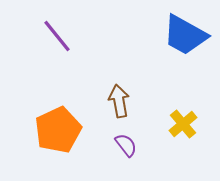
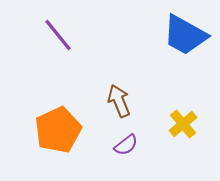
purple line: moved 1 px right, 1 px up
brown arrow: rotated 12 degrees counterclockwise
purple semicircle: rotated 90 degrees clockwise
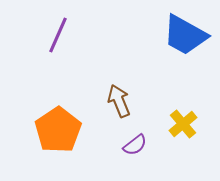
purple line: rotated 63 degrees clockwise
orange pentagon: rotated 9 degrees counterclockwise
purple semicircle: moved 9 px right
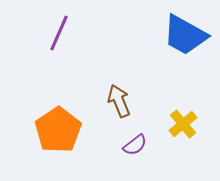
purple line: moved 1 px right, 2 px up
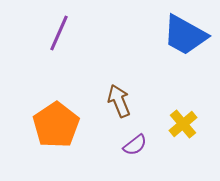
orange pentagon: moved 2 px left, 5 px up
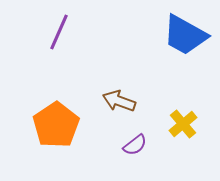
purple line: moved 1 px up
brown arrow: rotated 48 degrees counterclockwise
